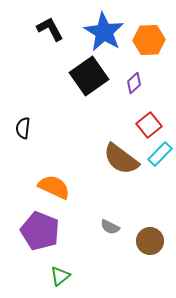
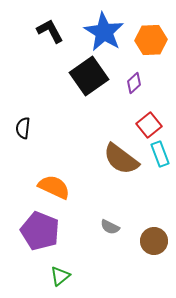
black L-shape: moved 2 px down
orange hexagon: moved 2 px right
cyan rectangle: rotated 65 degrees counterclockwise
brown circle: moved 4 px right
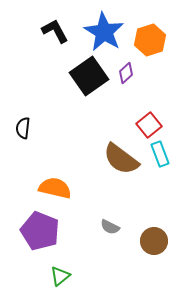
black L-shape: moved 5 px right
orange hexagon: moved 1 px left; rotated 16 degrees counterclockwise
purple diamond: moved 8 px left, 10 px up
orange semicircle: moved 1 px right, 1 px down; rotated 12 degrees counterclockwise
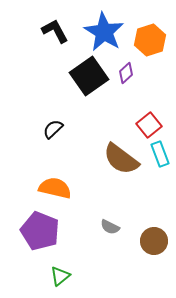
black semicircle: moved 30 px right, 1 px down; rotated 40 degrees clockwise
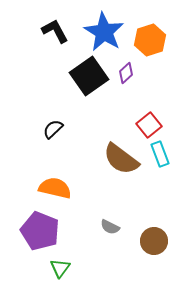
green triangle: moved 8 px up; rotated 15 degrees counterclockwise
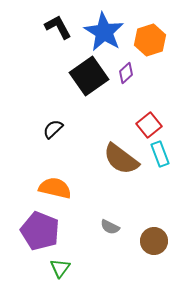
black L-shape: moved 3 px right, 4 px up
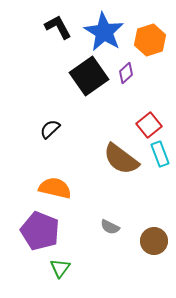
black semicircle: moved 3 px left
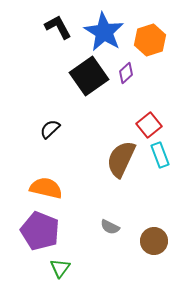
cyan rectangle: moved 1 px down
brown semicircle: rotated 78 degrees clockwise
orange semicircle: moved 9 px left
